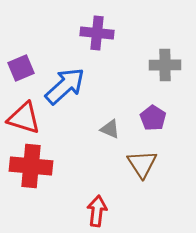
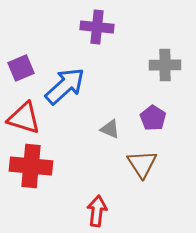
purple cross: moved 6 px up
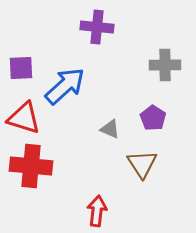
purple square: rotated 20 degrees clockwise
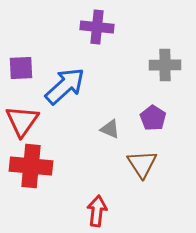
red triangle: moved 2 px left, 3 px down; rotated 48 degrees clockwise
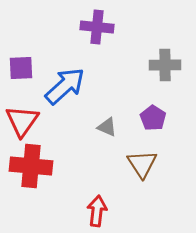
gray triangle: moved 3 px left, 2 px up
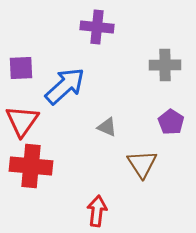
purple pentagon: moved 18 px right, 4 px down
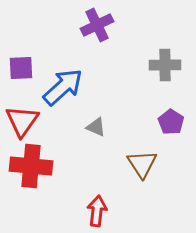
purple cross: moved 2 px up; rotated 32 degrees counterclockwise
blue arrow: moved 2 px left, 1 px down
gray triangle: moved 11 px left
